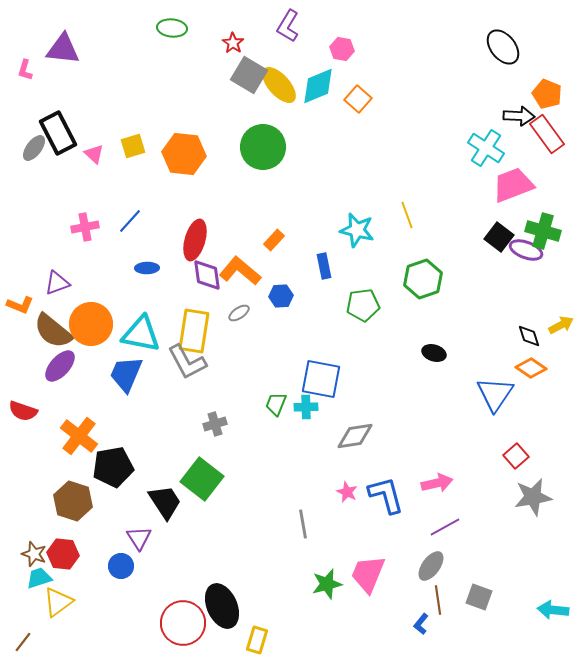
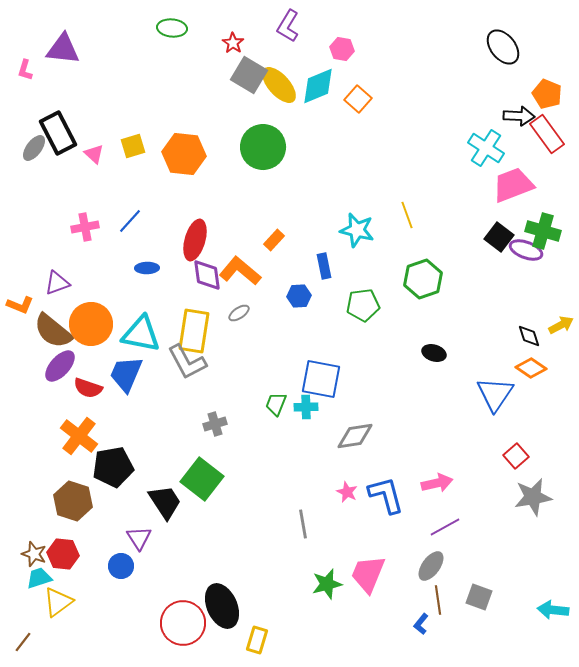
blue hexagon at (281, 296): moved 18 px right
red semicircle at (23, 411): moved 65 px right, 23 px up
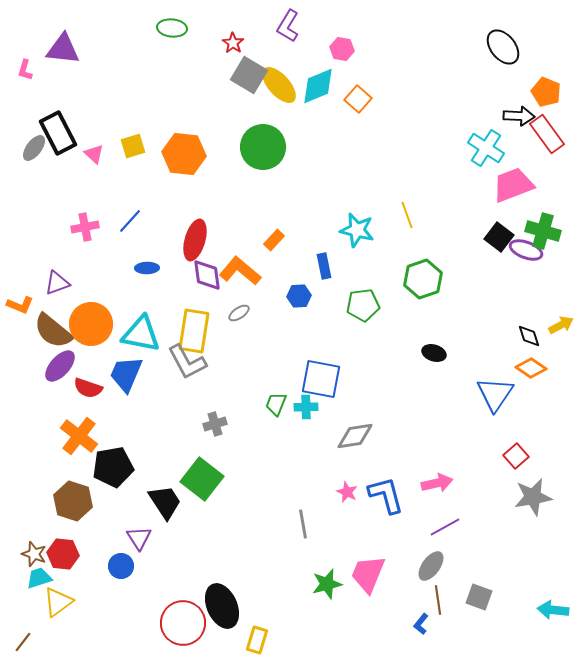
orange pentagon at (547, 94): moved 1 px left, 2 px up
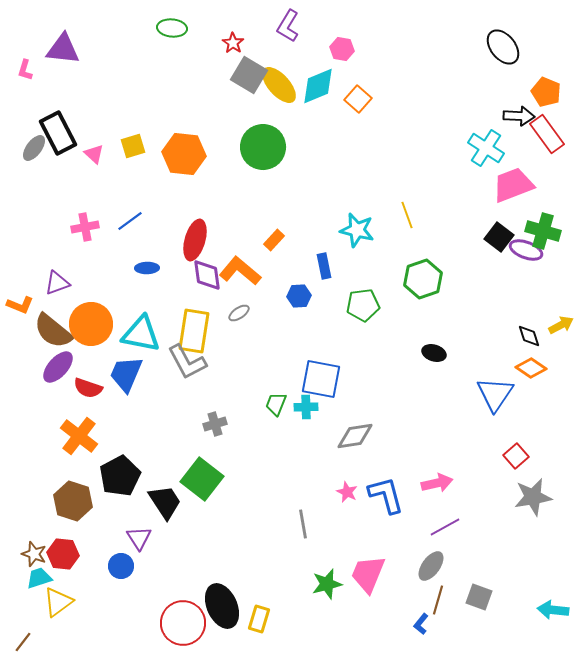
blue line at (130, 221): rotated 12 degrees clockwise
purple ellipse at (60, 366): moved 2 px left, 1 px down
black pentagon at (113, 467): moved 7 px right, 9 px down; rotated 18 degrees counterclockwise
brown line at (438, 600): rotated 24 degrees clockwise
yellow rectangle at (257, 640): moved 2 px right, 21 px up
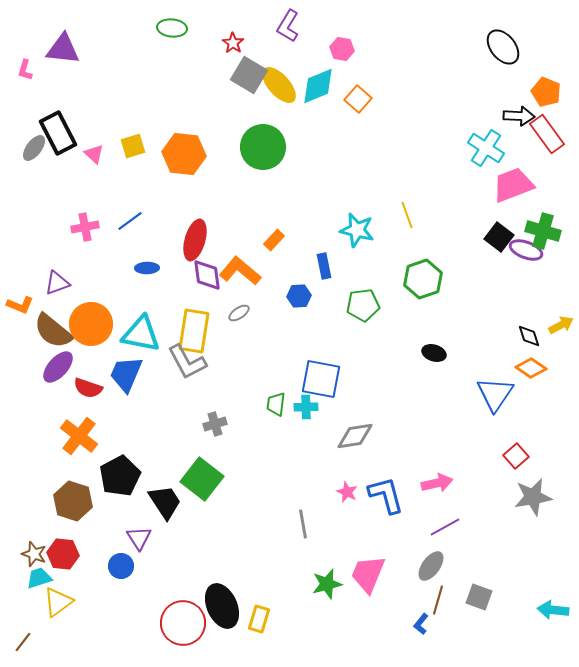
green trapezoid at (276, 404): rotated 15 degrees counterclockwise
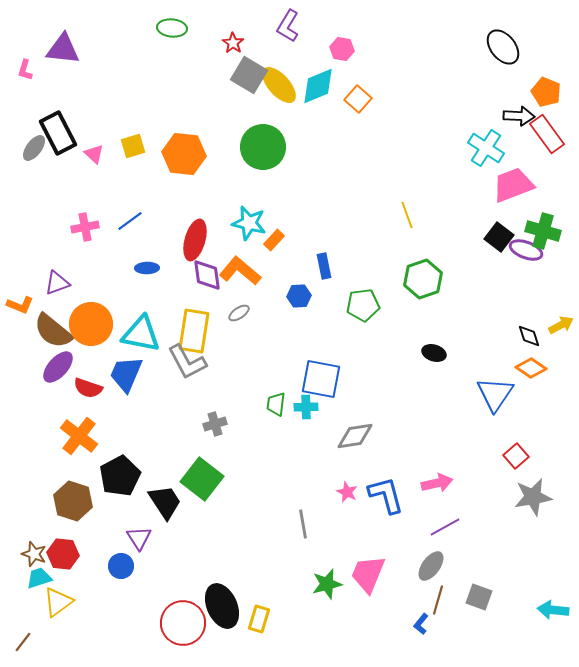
cyan star at (357, 230): moved 108 px left, 7 px up
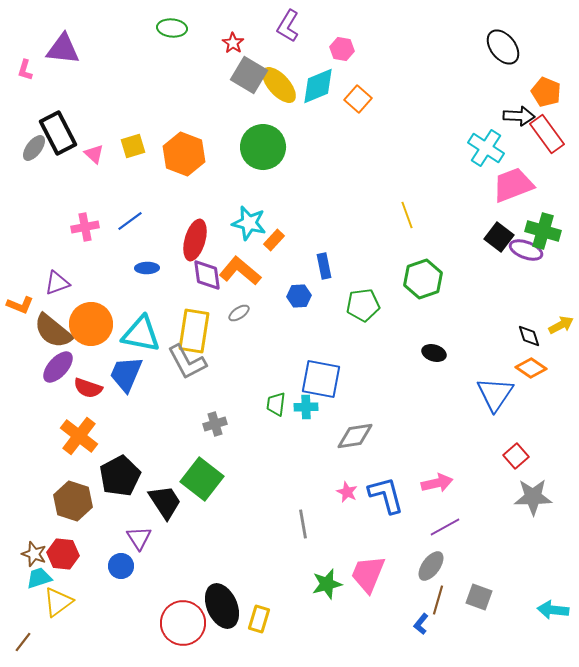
orange hexagon at (184, 154): rotated 15 degrees clockwise
gray star at (533, 497): rotated 9 degrees clockwise
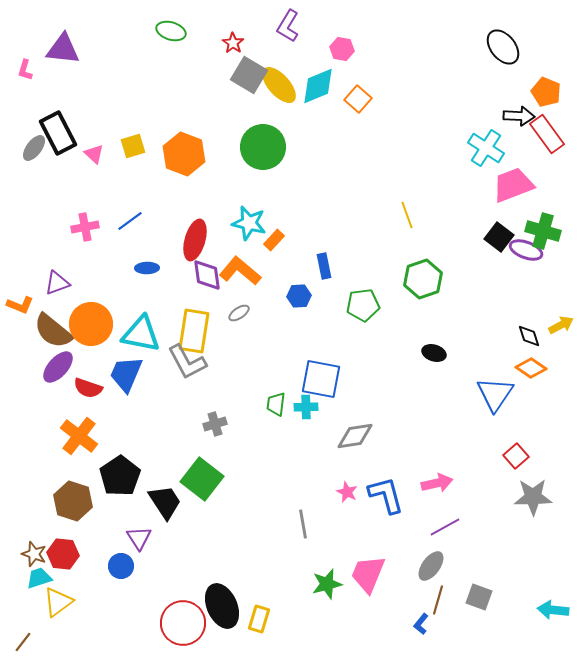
green ellipse at (172, 28): moved 1 px left, 3 px down; rotated 12 degrees clockwise
black pentagon at (120, 476): rotated 6 degrees counterclockwise
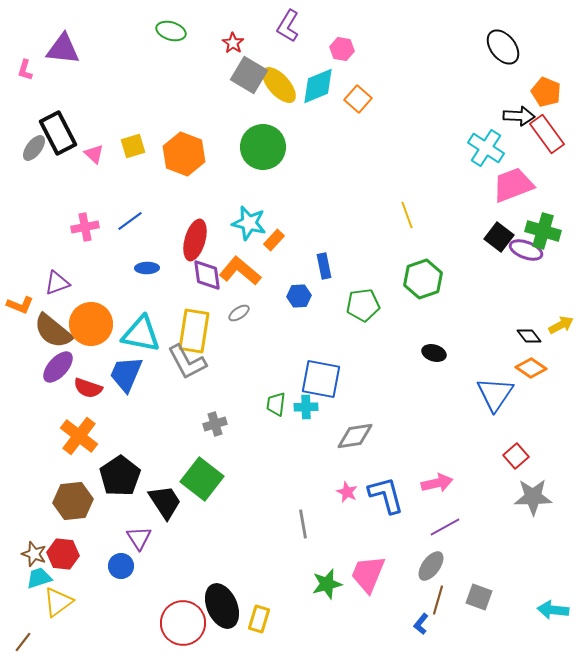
black diamond at (529, 336): rotated 20 degrees counterclockwise
brown hexagon at (73, 501): rotated 24 degrees counterclockwise
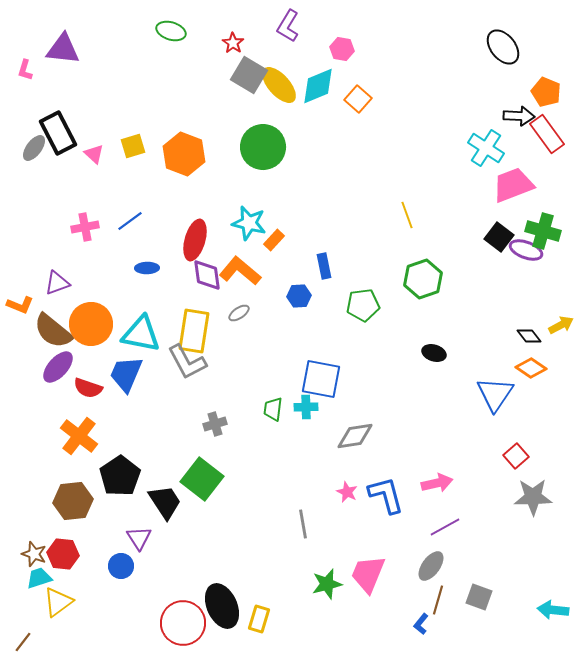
green trapezoid at (276, 404): moved 3 px left, 5 px down
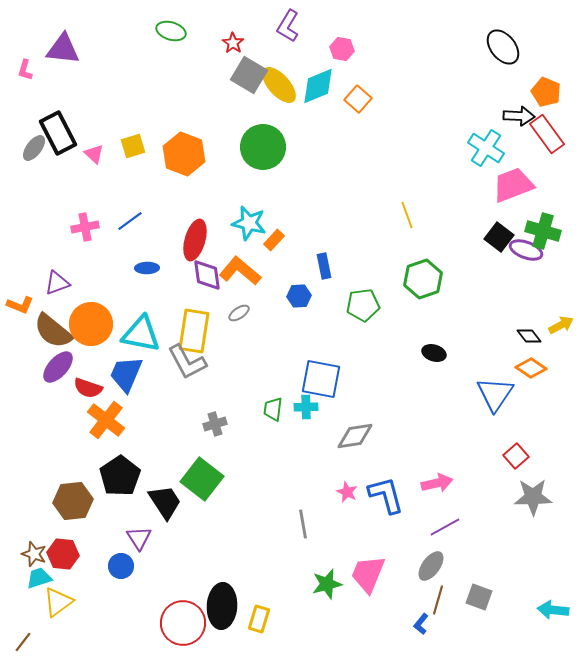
orange cross at (79, 436): moved 27 px right, 16 px up
black ellipse at (222, 606): rotated 27 degrees clockwise
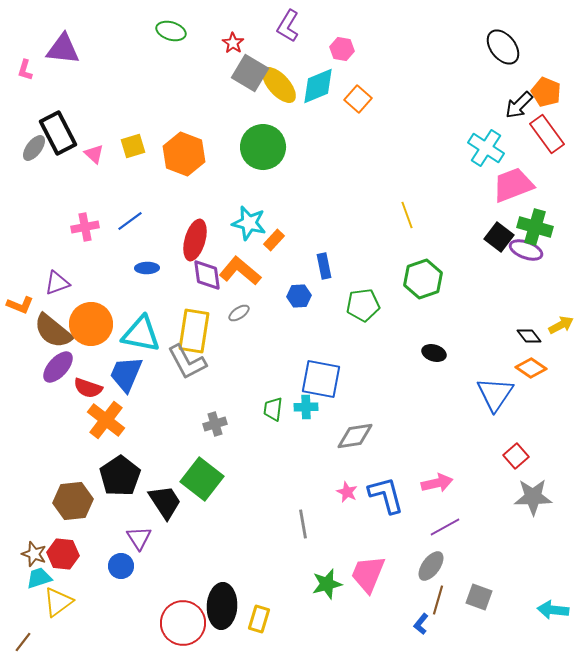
gray square at (249, 75): moved 1 px right, 2 px up
black arrow at (519, 116): moved 11 px up; rotated 132 degrees clockwise
green cross at (543, 231): moved 8 px left, 4 px up
